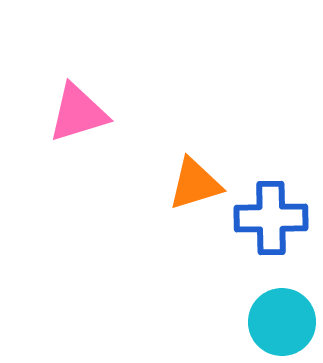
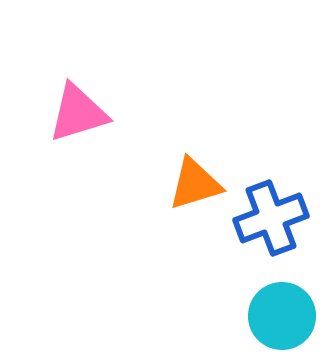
blue cross: rotated 20 degrees counterclockwise
cyan circle: moved 6 px up
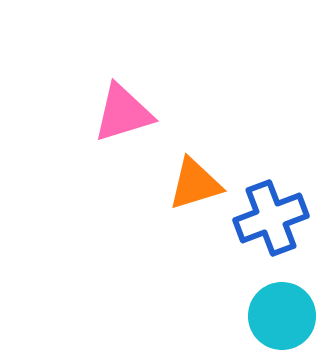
pink triangle: moved 45 px right
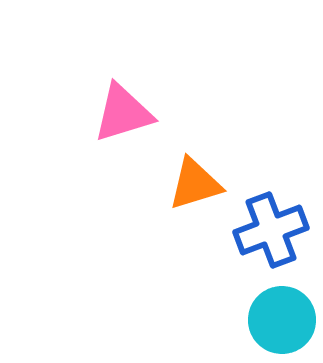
blue cross: moved 12 px down
cyan circle: moved 4 px down
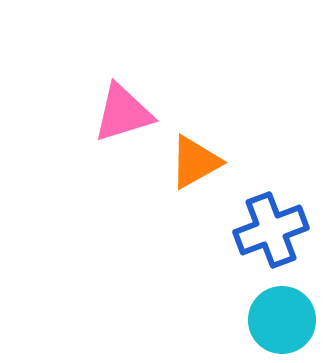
orange triangle: moved 22 px up; rotated 12 degrees counterclockwise
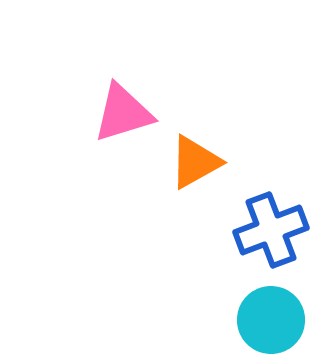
cyan circle: moved 11 px left
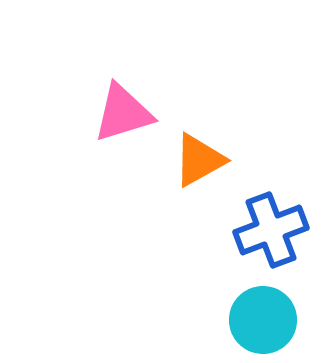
orange triangle: moved 4 px right, 2 px up
cyan circle: moved 8 px left
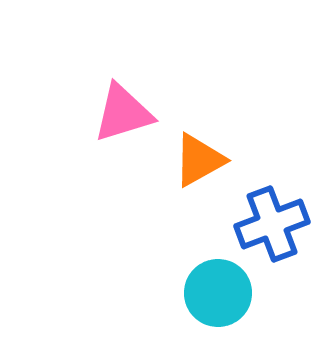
blue cross: moved 1 px right, 6 px up
cyan circle: moved 45 px left, 27 px up
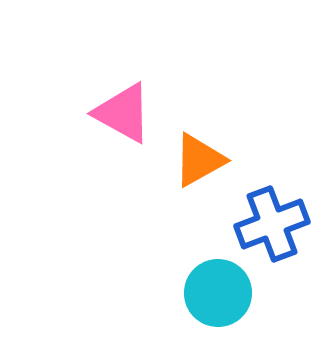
pink triangle: rotated 46 degrees clockwise
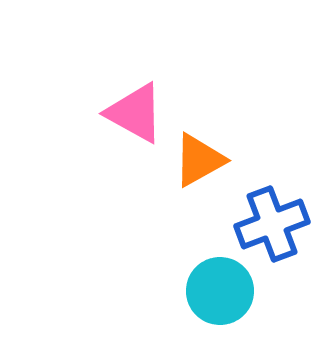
pink triangle: moved 12 px right
cyan circle: moved 2 px right, 2 px up
